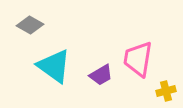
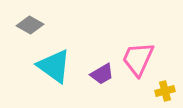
pink trapezoid: rotated 15 degrees clockwise
purple trapezoid: moved 1 px right, 1 px up
yellow cross: moved 1 px left
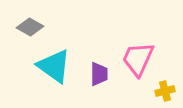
gray diamond: moved 2 px down
purple trapezoid: moved 3 px left; rotated 60 degrees counterclockwise
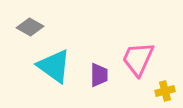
purple trapezoid: moved 1 px down
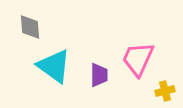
gray diamond: rotated 56 degrees clockwise
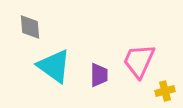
pink trapezoid: moved 1 px right, 2 px down
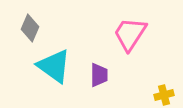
gray diamond: moved 1 px down; rotated 28 degrees clockwise
pink trapezoid: moved 9 px left, 27 px up; rotated 9 degrees clockwise
yellow cross: moved 1 px left, 4 px down
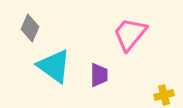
pink trapezoid: rotated 6 degrees clockwise
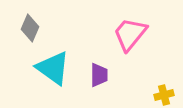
cyan triangle: moved 1 px left, 2 px down
